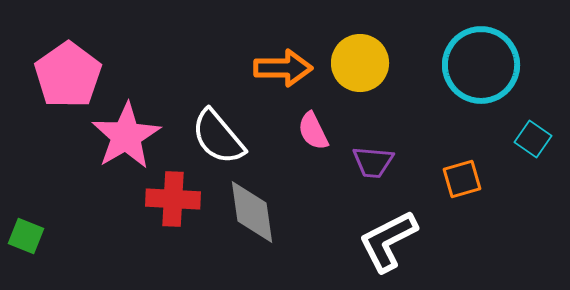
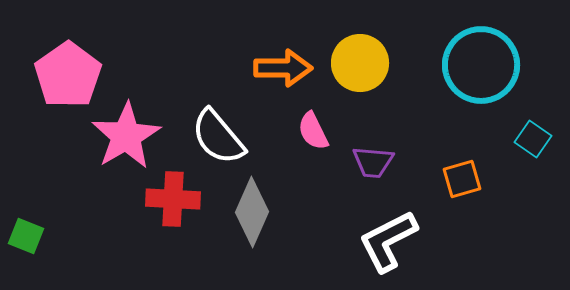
gray diamond: rotated 32 degrees clockwise
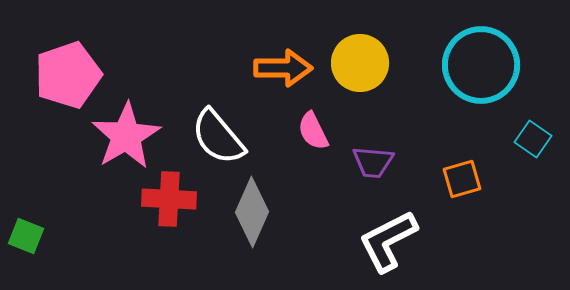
pink pentagon: rotated 16 degrees clockwise
red cross: moved 4 px left
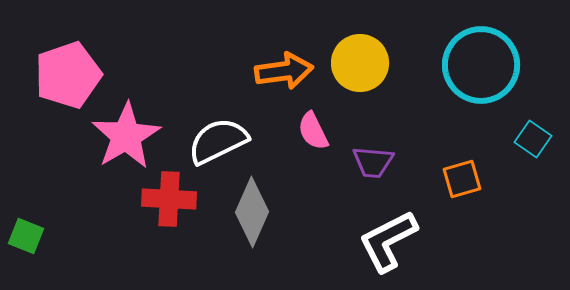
orange arrow: moved 1 px right, 3 px down; rotated 8 degrees counterclockwise
white semicircle: moved 4 px down; rotated 104 degrees clockwise
